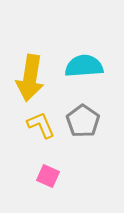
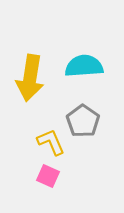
yellow L-shape: moved 10 px right, 17 px down
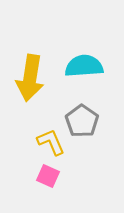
gray pentagon: moved 1 px left
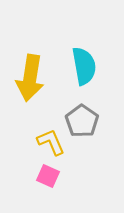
cyan semicircle: rotated 84 degrees clockwise
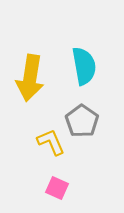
pink square: moved 9 px right, 12 px down
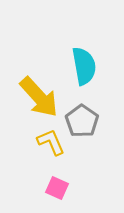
yellow arrow: moved 9 px right, 19 px down; rotated 51 degrees counterclockwise
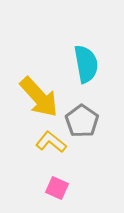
cyan semicircle: moved 2 px right, 2 px up
yellow L-shape: rotated 28 degrees counterclockwise
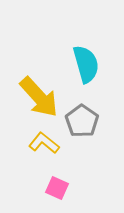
cyan semicircle: rotated 6 degrees counterclockwise
yellow L-shape: moved 7 px left, 1 px down
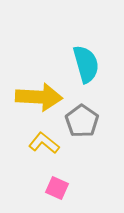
yellow arrow: rotated 45 degrees counterclockwise
